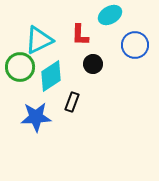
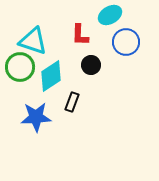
cyan triangle: moved 6 px left, 1 px down; rotated 44 degrees clockwise
blue circle: moved 9 px left, 3 px up
black circle: moved 2 px left, 1 px down
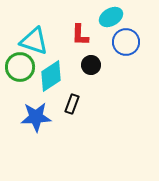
cyan ellipse: moved 1 px right, 2 px down
cyan triangle: moved 1 px right
black rectangle: moved 2 px down
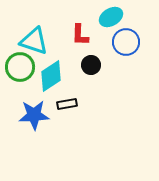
black rectangle: moved 5 px left; rotated 60 degrees clockwise
blue star: moved 2 px left, 2 px up
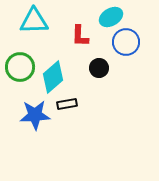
red L-shape: moved 1 px down
cyan triangle: moved 20 px up; rotated 20 degrees counterclockwise
black circle: moved 8 px right, 3 px down
cyan diamond: moved 2 px right, 1 px down; rotated 8 degrees counterclockwise
blue star: moved 1 px right
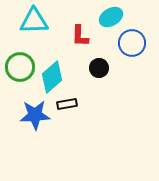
blue circle: moved 6 px right, 1 px down
cyan diamond: moved 1 px left
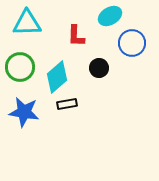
cyan ellipse: moved 1 px left, 1 px up
cyan triangle: moved 7 px left, 2 px down
red L-shape: moved 4 px left
cyan diamond: moved 5 px right
blue star: moved 11 px left, 3 px up; rotated 12 degrees clockwise
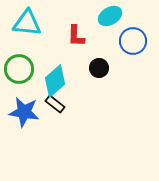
cyan triangle: rotated 8 degrees clockwise
blue circle: moved 1 px right, 2 px up
green circle: moved 1 px left, 2 px down
cyan diamond: moved 2 px left, 4 px down
black rectangle: moved 12 px left; rotated 48 degrees clockwise
